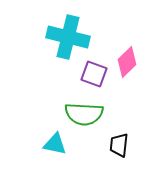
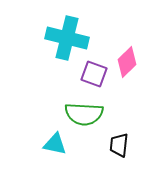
cyan cross: moved 1 px left, 1 px down
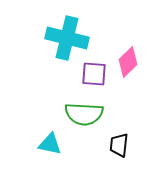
pink diamond: moved 1 px right
purple square: rotated 16 degrees counterclockwise
cyan triangle: moved 5 px left
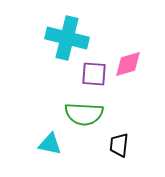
pink diamond: moved 2 px down; rotated 28 degrees clockwise
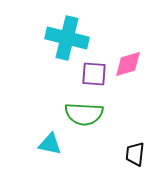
black trapezoid: moved 16 px right, 9 px down
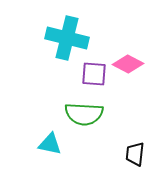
pink diamond: rotated 44 degrees clockwise
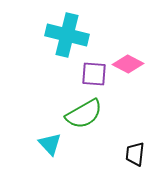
cyan cross: moved 3 px up
green semicircle: rotated 33 degrees counterclockwise
cyan triangle: rotated 35 degrees clockwise
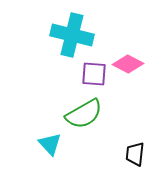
cyan cross: moved 5 px right
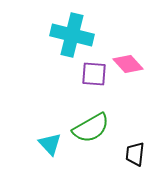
pink diamond: rotated 20 degrees clockwise
green semicircle: moved 7 px right, 14 px down
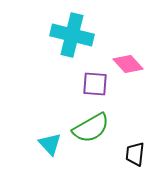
purple square: moved 1 px right, 10 px down
